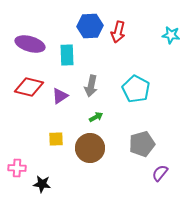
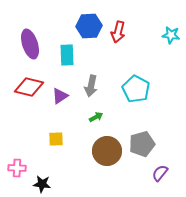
blue hexagon: moved 1 px left
purple ellipse: rotated 56 degrees clockwise
brown circle: moved 17 px right, 3 px down
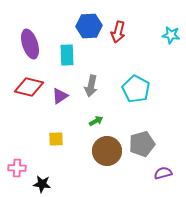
green arrow: moved 4 px down
purple semicircle: moved 3 px right; rotated 36 degrees clockwise
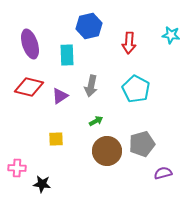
blue hexagon: rotated 10 degrees counterclockwise
red arrow: moved 11 px right, 11 px down; rotated 10 degrees counterclockwise
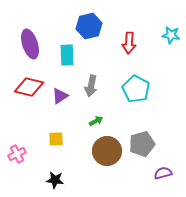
pink cross: moved 14 px up; rotated 30 degrees counterclockwise
black star: moved 13 px right, 4 px up
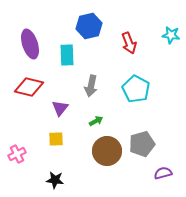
red arrow: rotated 25 degrees counterclockwise
purple triangle: moved 12 px down; rotated 18 degrees counterclockwise
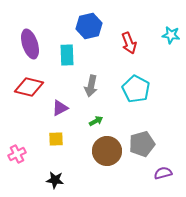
purple triangle: rotated 24 degrees clockwise
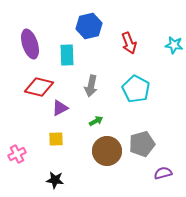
cyan star: moved 3 px right, 10 px down
red diamond: moved 10 px right
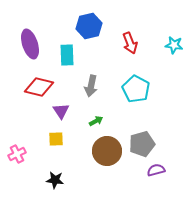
red arrow: moved 1 px right
purple triangle: moved 1 px right, 3 px down; rotated 36 degrees counterclockwise
purple semicircle: moved 7 px left, 3 px up
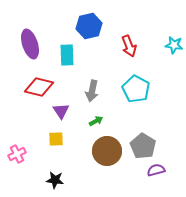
red arrow: moved 1 px left, 3 px down
gray arrow: moved 1 px right, 5 px down
gray pentagon: moved 1 px right, 2 px down; rotated 25 degrees counterclockwise
